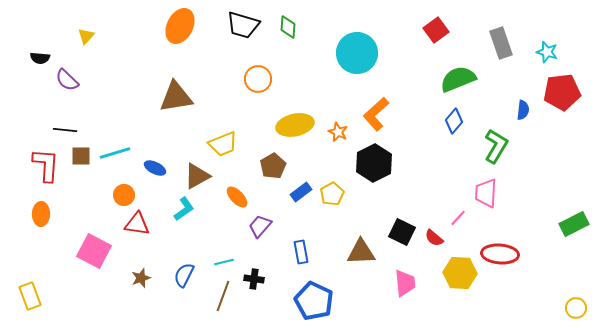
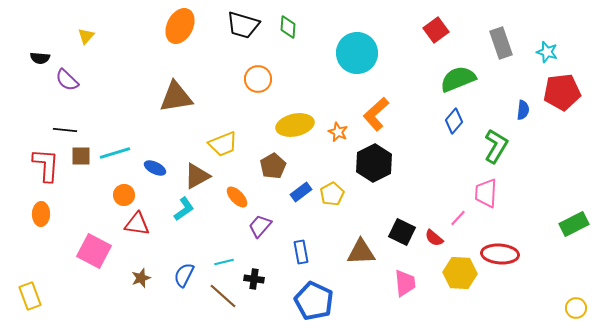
brown line at (223, 296): rotated 68 degrees counterclockwise
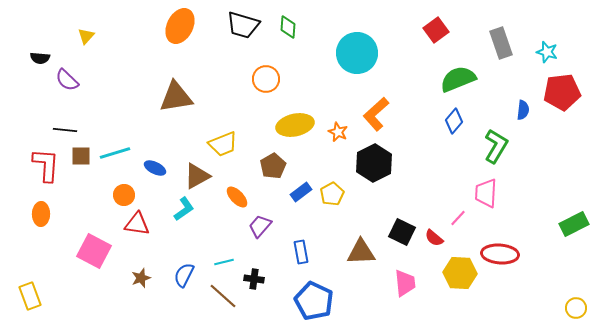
orange circle at (258, 79): moved 8 px right
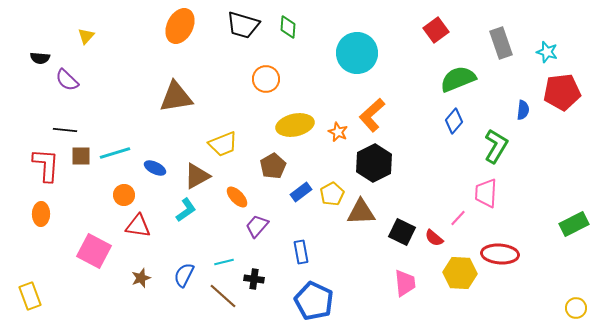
orange L-shape at (376, 114): moved 4 px left, 1 px down
cyan L-shape at (184, 209): moved 2 px right, 1 px down
red triangle at (137, 224): moved 1 px right, 2 px down
purple trapezoid at (260, 226): moved 3 px left
brown triangle at (361, 252): moved 40 px up
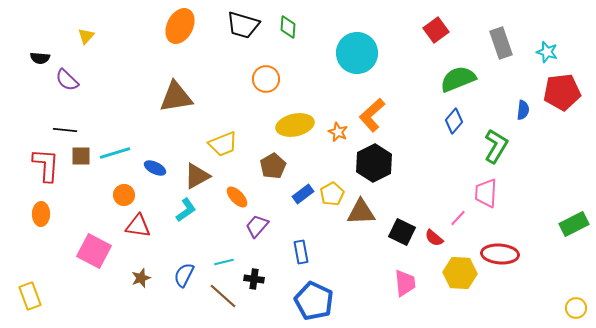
blue rectangle at (301, 192): moved 2 px right, 2 px down
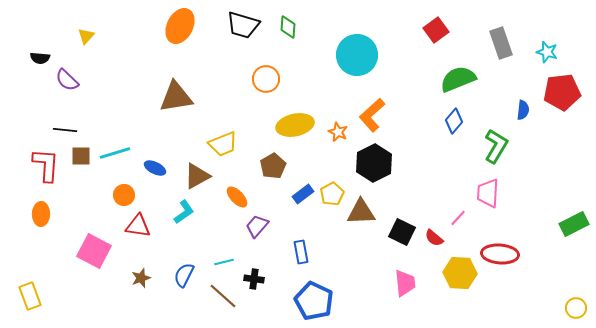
cyan circle at (357, 53): moved 2 px down
pink trapezoid at (486, 193): moved 2 px right
cyan L-shape at (186, 210): moved 2 px left, 2 px down
